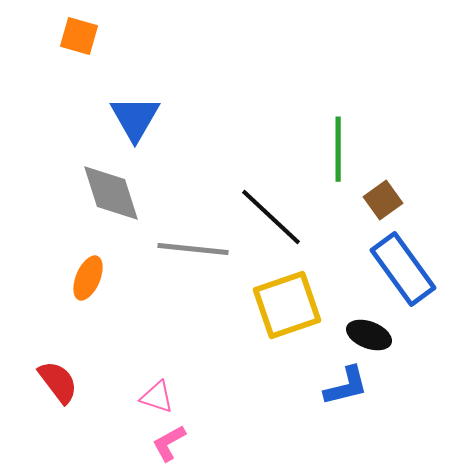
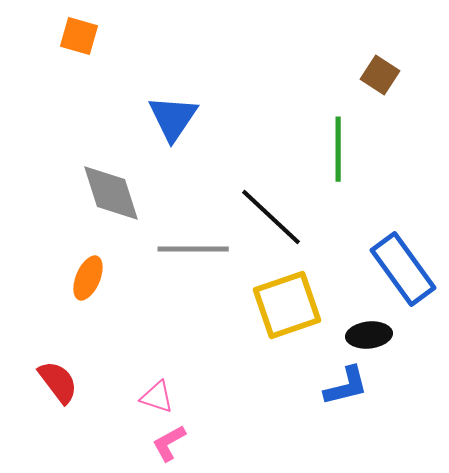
blue triangle: moved 38 px right; rotated 4 degrees clockwise
brown square: moved 3 px left, 125 px up; rotated 21 degrees counterclockwise
gray line: rotated 6 degrees counterclockwise
black ellipse: rotated 27 degrees counterclockwise
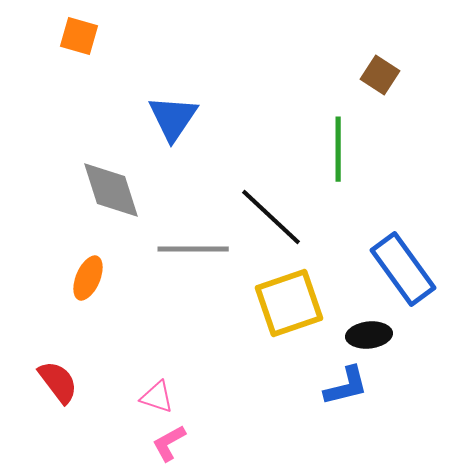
gray diamond: moved 3 px up
yellow square: moved 2 px right, 2 px up
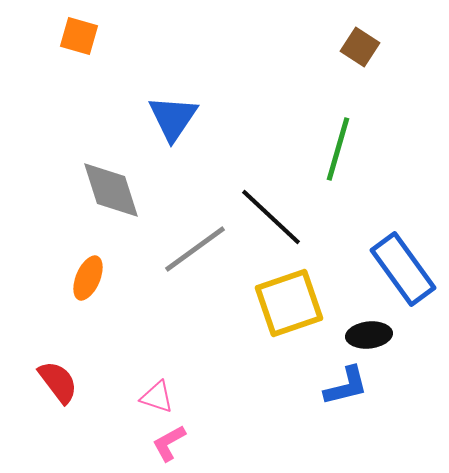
brown square: moved 20 px left, 28 px up
green line: rotated 16 degrees clockwise
gray line: moved 2 px right; rotated 36 degrees counterclockwise
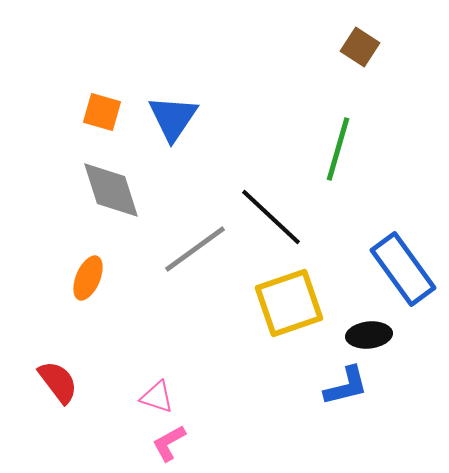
orange square: moved 23 px right, 76 px down
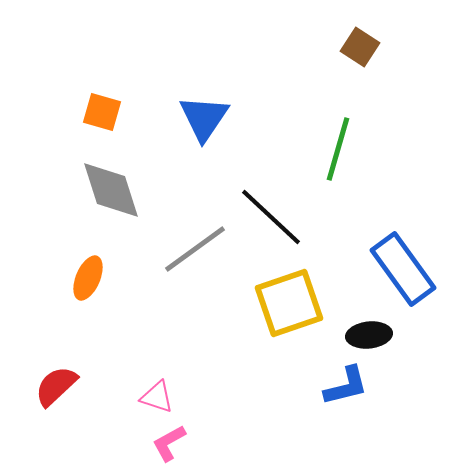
blue triangle: moved 31 px right
red semicircle: moved 2 px left, 4 px down; rotated 96 degrees counterclockwise
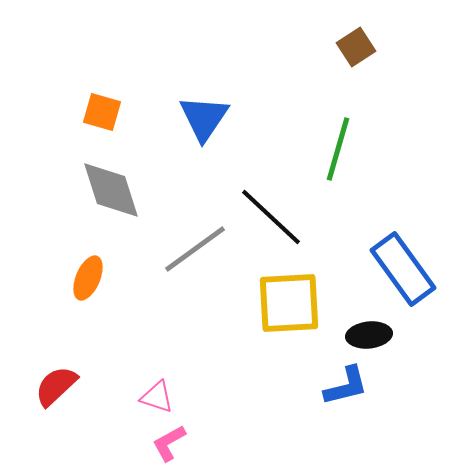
brown square: moved 4 px left; rotated 24 degrees clockwise
yellow square: rotated 16 degrees clockwise
